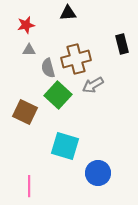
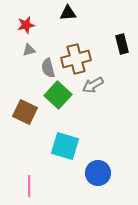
gray triangle: rotated 16 degrees counterclockwise
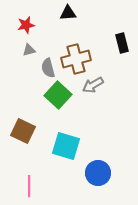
black rectangle: moved 1 px up
brown square: moved 2 px left, 19 px down
cyan square: moved 1 px right
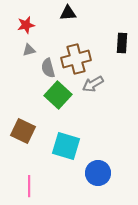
black rectangle: rotated 18 degrees clockwise
gray arrow: moved 1 px up
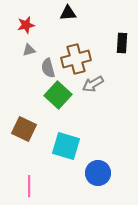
brown square: moved 1 px right, 2 px up
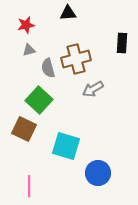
gray arrow: moved 5 px down
green square: moved 19 px left, 5 px down
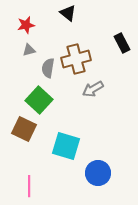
black triangle: rotated 42 degrees clockwise
black rectangle: rotated 30 degrees counterclockwise
gray semicircle: rotated 24 degrees clockwise
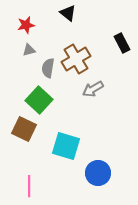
brown cross: rotated 16 degrees counterclockwise
